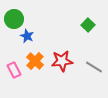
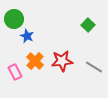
pink rectangle: moved 1 px right, 2 px down
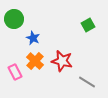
green square: rotated 16 degrees clockwise
blue star: moved 6 px right, 2 px down
red star: rotated 20 degrees clockwise
gray line: moved 7 px left, 15 px down
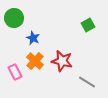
green circle: moved 1 px up
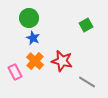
green circle: moved 15 px right
green square: moved 2 px left
